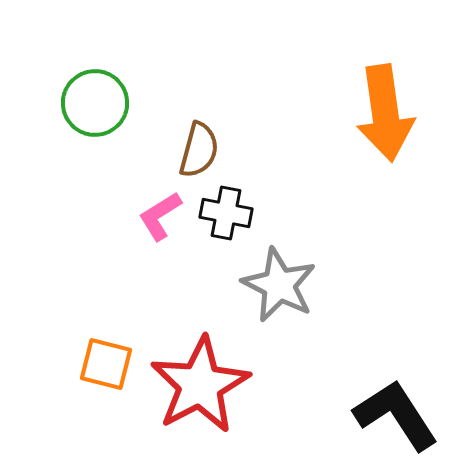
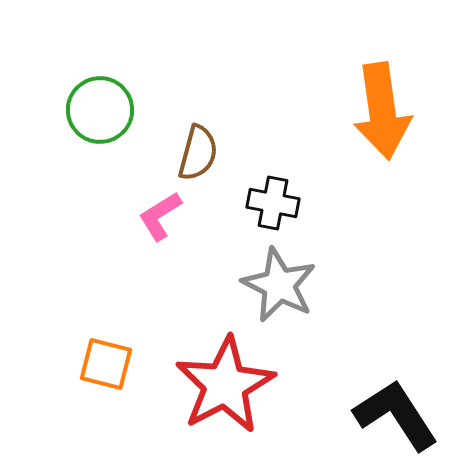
green circle: moved 5 px right, 7 px down
orange arrow: moved 3 px left, 2 px up
brown semicircle: moved 1 px left, 3 px down
black cross: moved 47 px right, 10 px up
red star: moved 25 px right
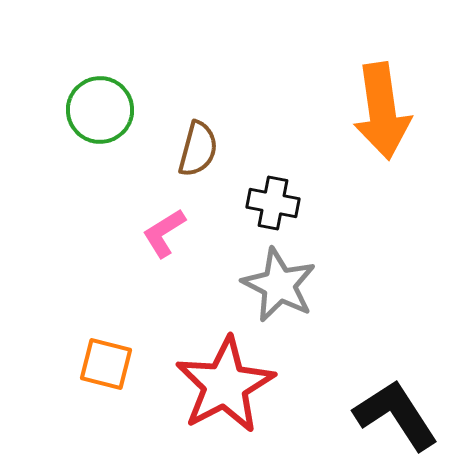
brown semicircle: moved 4 px up
pink L-shape: moved 4 px right, 17 px down
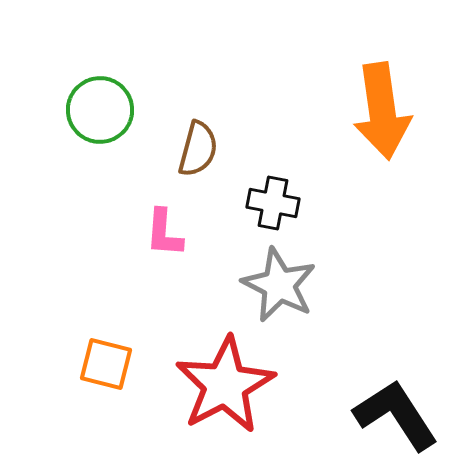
pink L-shape: rotated 54 degrees counterclockwise
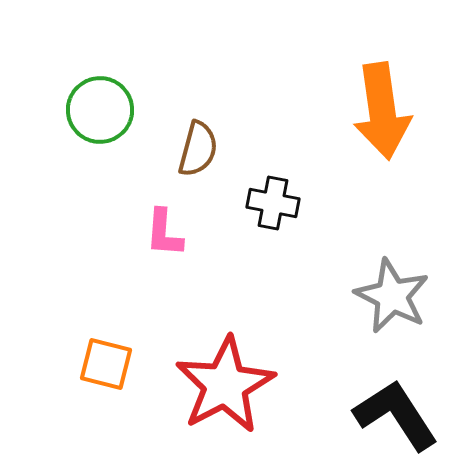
gray star: moved 113 px right, 11 px down
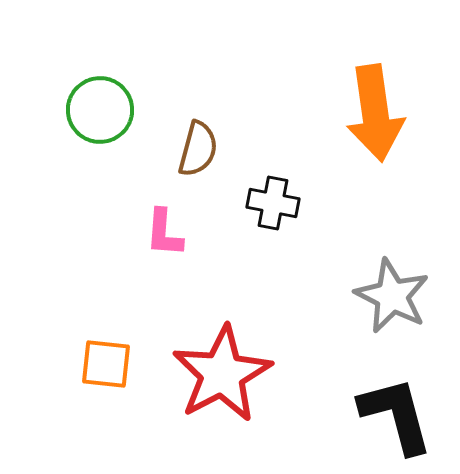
orange arrow: moved 7 px left, 2 px down
orange square: rotated 8 degrees counterclockwise
red star: moved 3 px left, 11 px up
black L-shape: rotated 18 degrees clockwise
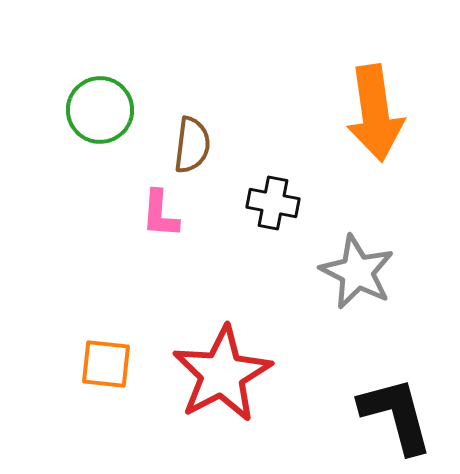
brown semicircle: moved 6 px left, 4 px up; rotated 8 degrees counterclockwise
pink L-shape: moved 4 px left, 19 px up
gray star: moved 35 px left, 24 px up
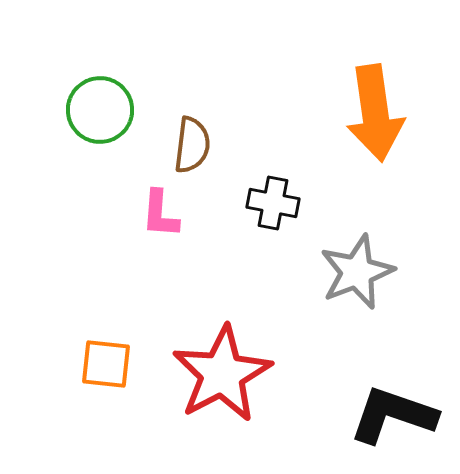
gray star: rotated 24 degrees clockwise
black L-shape: moved 3 px left; rotated 56 degrees counterclockwise
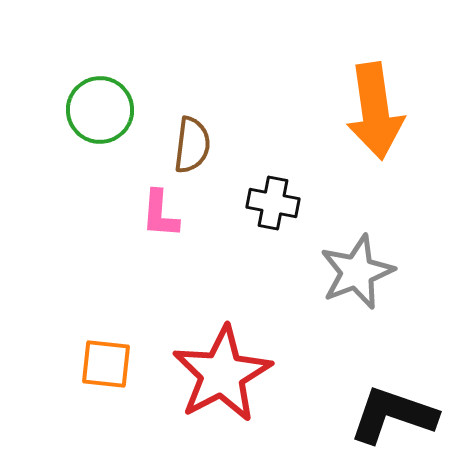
orange arrow: moved 2 px up
